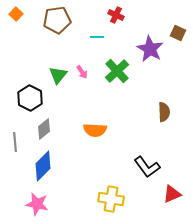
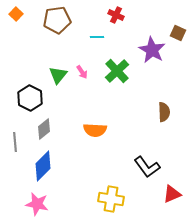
purple star: moved 2 px right, 1 px down
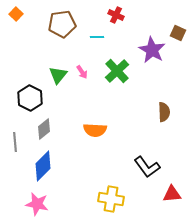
brown pentagon: moved 5 px right, 4 px down
red triangle: rotated 18 degrees clockwise
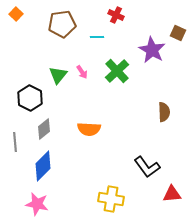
orange semicircle: moved 6 px left, 1 px up
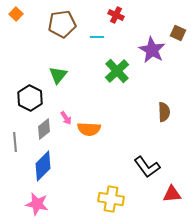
pink arrow: moved 16 px left, 46 px down
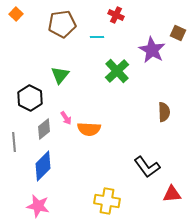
green triangle: moved 2 px right
gray line: moved 1 px left
yellow cross: moved 4 px left, 2 px down
pink star: moved 1 px right, 2 px down
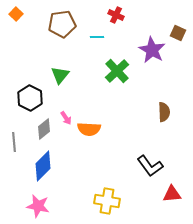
black L-shape: moved 3 px right, 1 px up
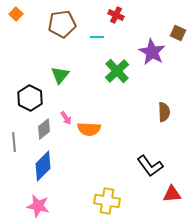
purple star: moved 2 px down
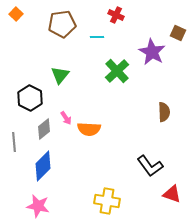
red triangle: rotated 24 degrees clockwise
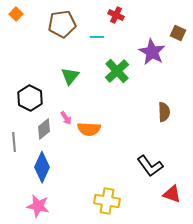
green triangle: moved 10 px right, 1 px down
blue diamond: moved 1 px left, 1 px down; rotated 20 degrees counterclockwise
